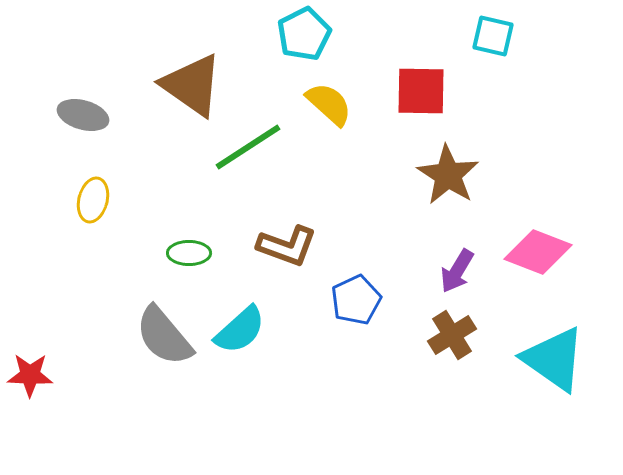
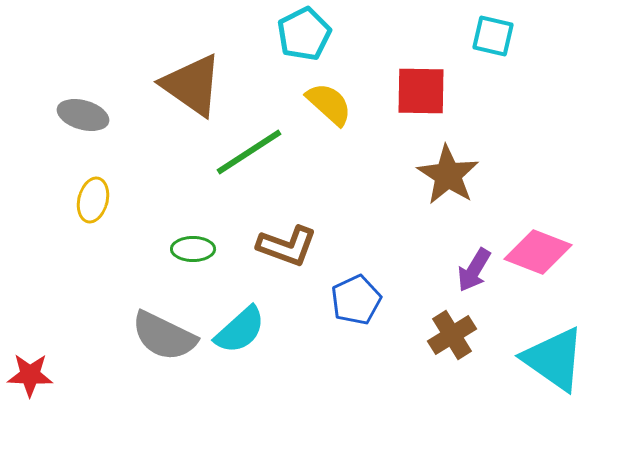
green line: moved 1 px right, 5 px down
green ellipse: moved 4 px right, 4 px up
purple arrow: moved 17 px right, 1 px up
gray semicircle: rotated 24 degrees counterclockwise
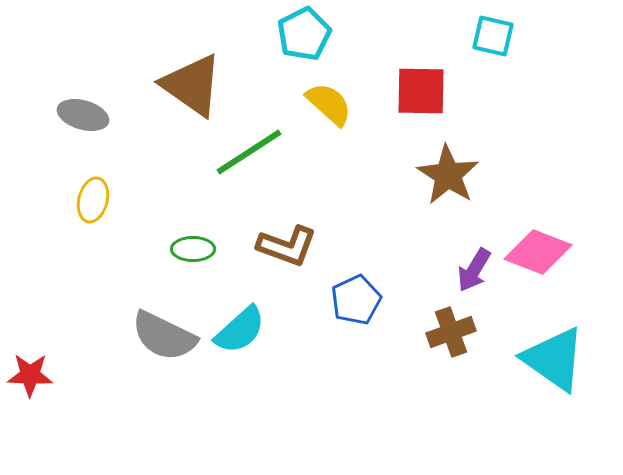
brown cross: moved 1 px left, 3 px up; rotated 12 degrees clockwise
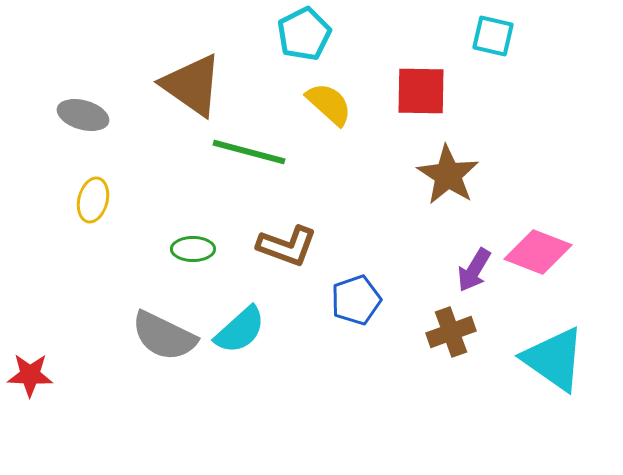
green line: rotated 48 degrees clockwise
blue pentagon: rotated 6 degrees clockwise
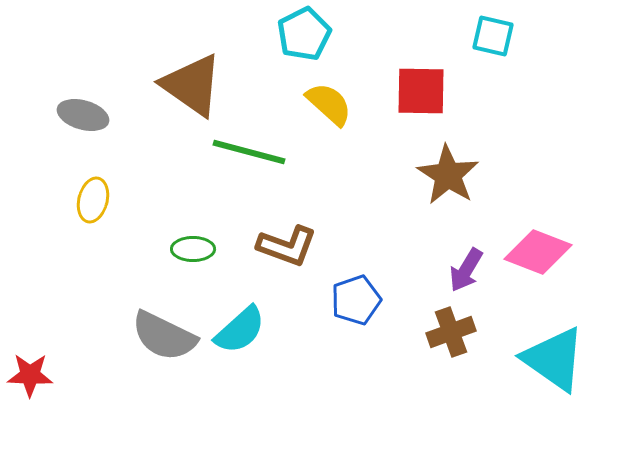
purple arrow: moved 8 px left
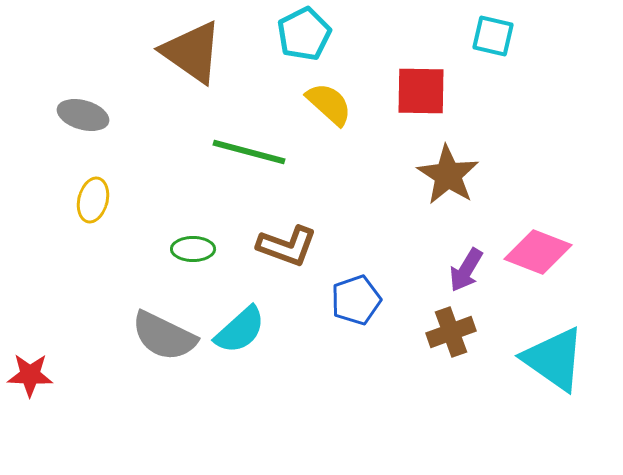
brown triangle: moved 33 px up
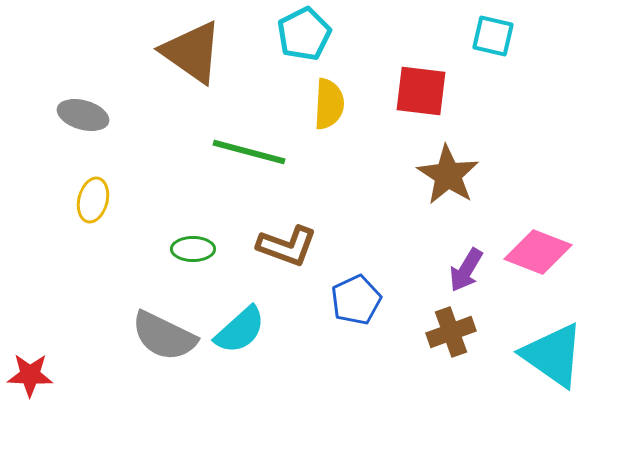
red square: rotated 6 degrees clockwise
yellow semicircle: rotated 51 degrees clockwise
blue pentagon: rotated 6 degrees counterclockwise
cyan triangle: moved 1 px left, 4 px up
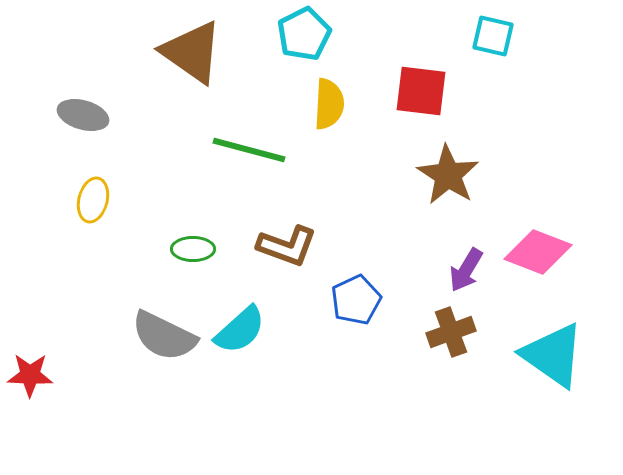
green line: moved 2 px up
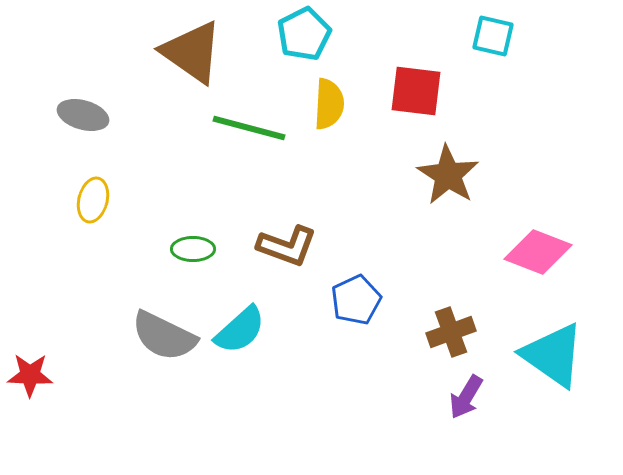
red square: moved 5 px left
green line: moved 22 px up
purple arrow: moved 127 px down
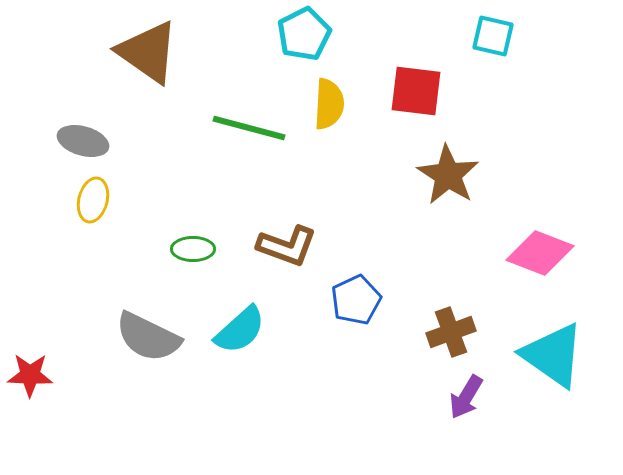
brown triangle: moved 44 px left
gray ellipse: moved 26 px down
pink diamond: moved 2 px right, 1 px down
gray semicircle: moved 16 px left, 1 px down
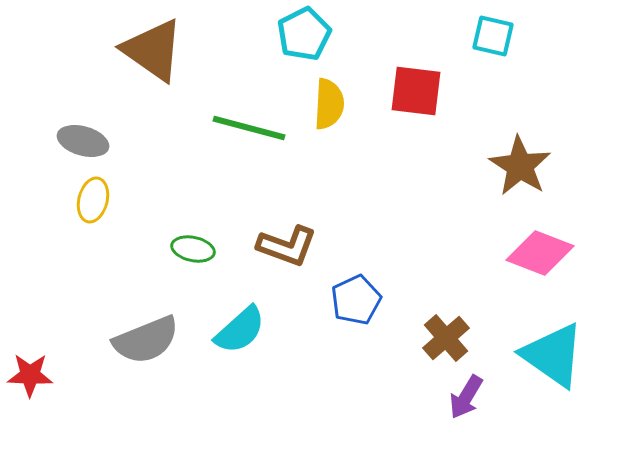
brown triangle: moved 5 px right, 2 px up
brown star: moved 72 px right, 9 px up
green ellipse: rotated 12 degrees clockwise
brown cross: moved 5 px left, 6 px down; rotated 21 degrees counterclockwise
gray semicircle: moved 2 px left, 3 px down; rotated 48 degrees counterclockwise
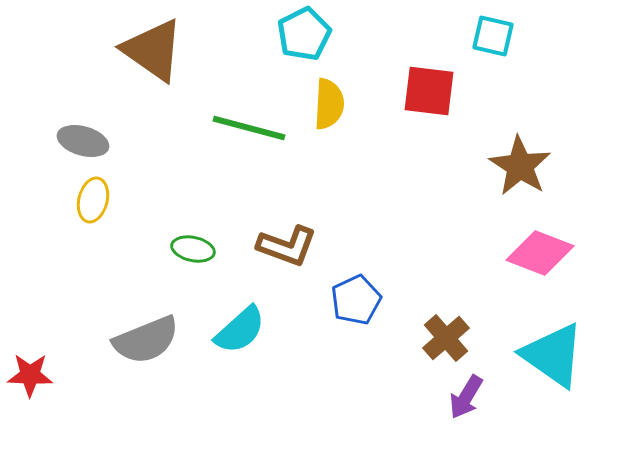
red square: moved 13 px right
